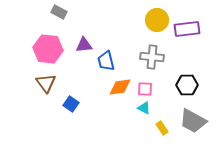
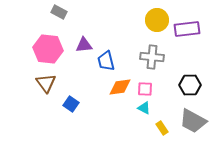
black hexagon: moved 3 px right
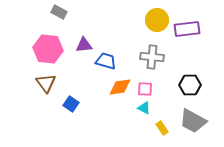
blue trapezoid: rotated 120 degrees clockwise
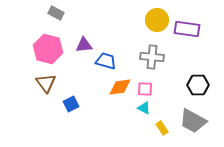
gray rectangle: moved 3 px left, 1 px down
purple rectangle: rotated 15 degrees clockwise
pink hexagon: rotated 8 degrees clockwise
black hexagon: moved 8 px right
blue square: rotated 28 degrees clockwise
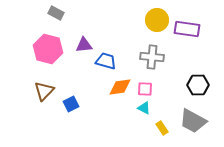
brown triangle: moved 2 px left, 8 px down; rotated 20 degrees clockwise
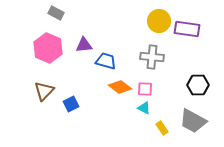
yellow circle: moved 2 px right, 1 px down
pink hexagon: moved 1 px up; rotated 8 degrees clockwise
orange diamond: rotated 45 degrees clockwise
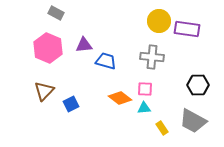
orange diamond: moved 11 px down
cyan triangle: rotated 32 degrees counterclockwise
